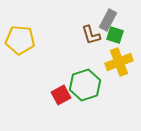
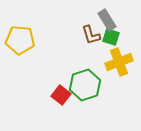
gray rectangle: moved 1 px left; rotated 60 degrees counterclockwise
green square: moved 4 px left, 2 px down
red square: rotated 24 degrees counterclockwise
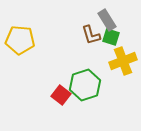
yellow cross: moved 4 px right, 1 px up
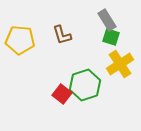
brown L-shape: moved 29 px left
yellow cross: moved 3 px left, 3 px down; rotated 12 degrees counterclockwise
red square: moved 1 px right, 1 px up
